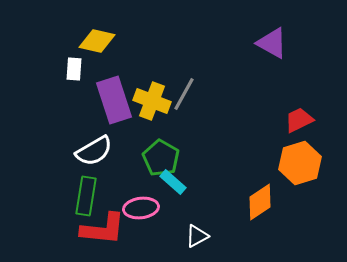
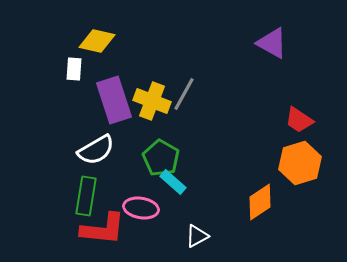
red trapezoid: rotated 120 degrees counterclockwise
white semicircle: moved 2 px right, 1 px up
pink ellipse: rotated 16 degrees clockwise
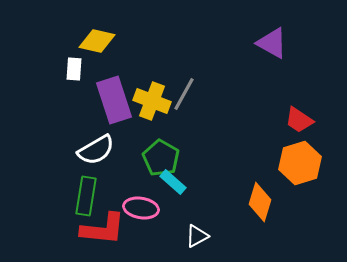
orange diamond: rotated 39 degrees counterclockwise
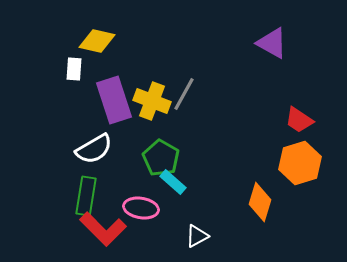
white semicircle: moved 2 px left, 1 px up
red L-shape: rotated 39 degrees clockwise
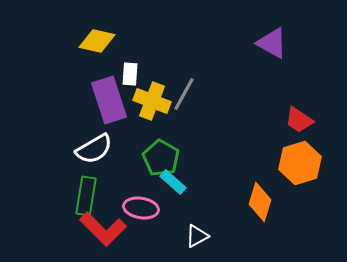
white rectangle: moved 56 px right, 5 px down
purple rectangle: moved 5 px left
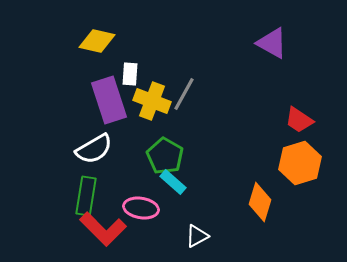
green pentagon: moved 4 px right, 2 px up
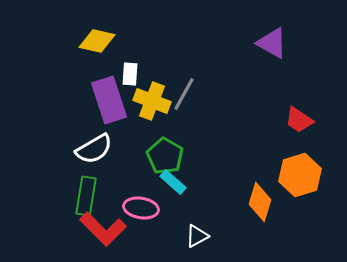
orange hexagon: moved 12 px down
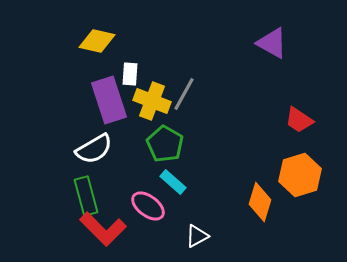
green pentagon: moved 12 px up
green rectangle: rotated 24 degrees counterclockwise
pink ellipse: moved 7 px right, 2 px up; rotated 28 degrees clockwise
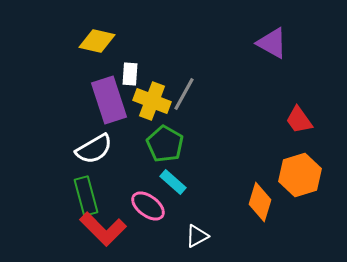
red trapezoid: rotated 20 degrees clockwise
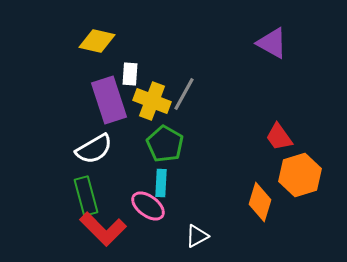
red trapezoid: moved 20 px left, 17 px down
cyan rectangle: moved 12 px left, 1 px down; rotated 52 degrees clockwise
